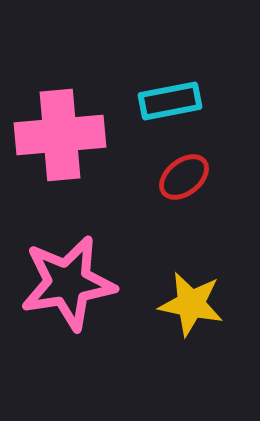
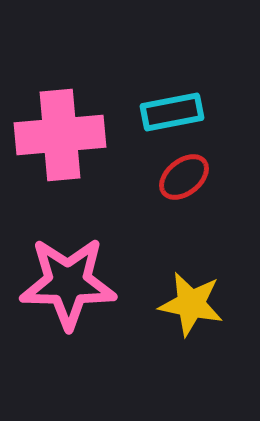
cyan rectangle: moved 2 px right, 11 px down
pink star: rotated 10 degrees clockwise
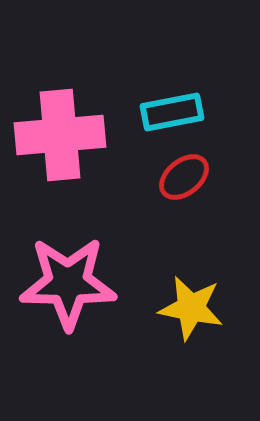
yellow star: moved 4 px down
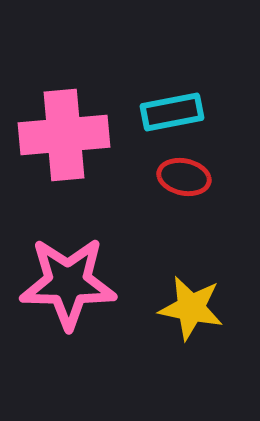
pink cross: moved 4 px right
red ellipse: rotated 51 degrees clockwise
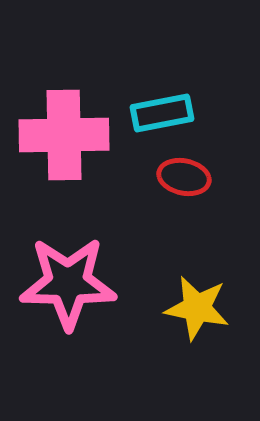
cyan rectangle: moved 10 px left, 1 px down
pink cross: rotated 4 degrees clockwise
yellow star: moved 6 px right
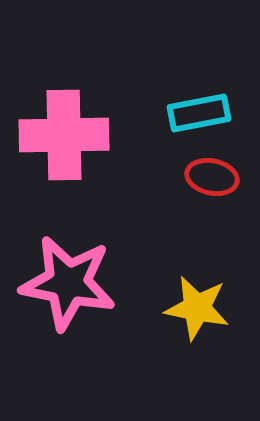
cyan rectangle: moved 37 px right
red ellipse: moved 28 px right
pink star: rotated 10 degrees clockwise
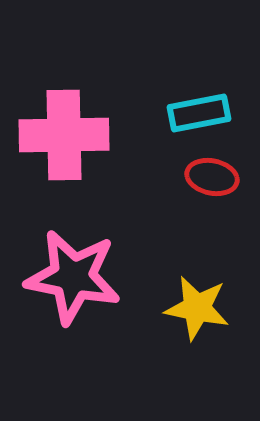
pink star: moved 5 px right, 6 px up
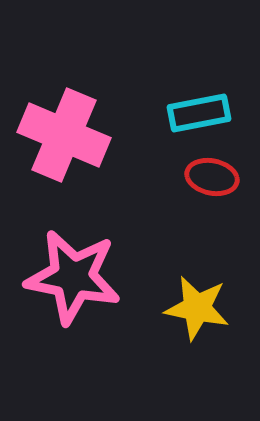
pink cross: rotated 24 degrees clockwise
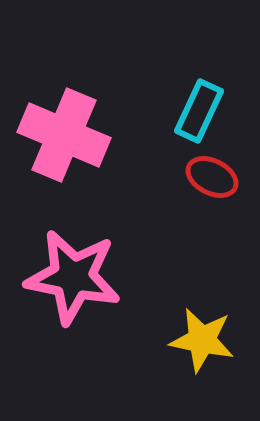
cyan rectangle: moved 2 px up; rotated 54 degrees counterclockwise
red ellipse: rotated 15 degrees clockwise
yellow star: moved 5 px right, 32 px down
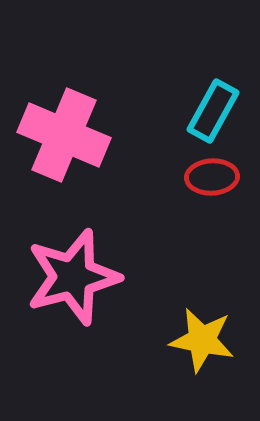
cyan rectangle: moved 14 px right; rotated 4 degrees clockwise
red ellipse: rotated 30 degrees counterclockwise
pink star: rotated 26 degrees counterclockwise
